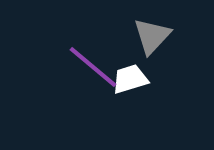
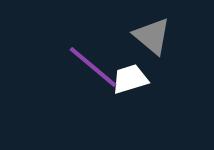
gray triangle: rotated 33 degrees counterclockwise
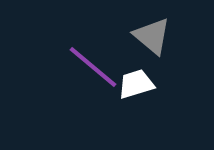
white trapezoid: moved 6 px right, 5 px down
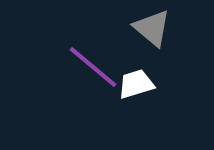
gray triangle: moved 8 px up
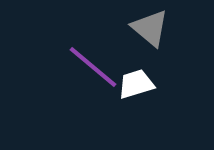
gray triangle: moved 2 px left
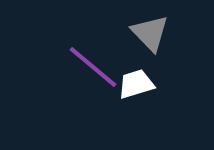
gray triangle: moved 5 px down; rotated 6 degrees clockwise
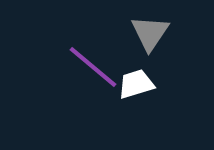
gray triangle: rotated 18 degrees clockwise
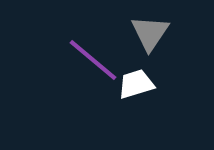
purple line: moved 7 px up
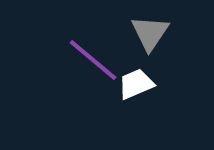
white trapezoid: rotated 6 degrees counterclockwise
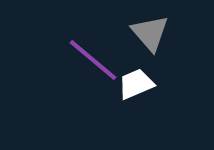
gray triangle: rotated 15 degrees counterclockwise
